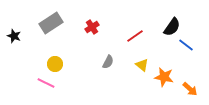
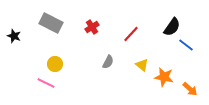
gray rectangle: rotated 60 degrees clockwise
red line: moved 4 px left, 2 px up; rotated 12 degrees counterclockwise
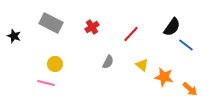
pink line: rotated 12 degrees counterclockwise
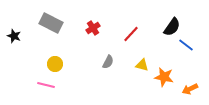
red cross: moved 1 px right, 1 px down
yellow triangle: rotated 24 degrees counterclockwise
pink line: moved 2 px down
orange arrow: rotated 112 degrees clockwise
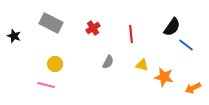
red line: rotated 48 degrees counterclockwise
orange arrow: moved 3 px right, 1 px up
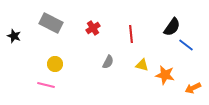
orange star: moved 1 px right, 2 px up
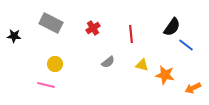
black star: rotated 16 degrees counterclockwise
gray semicircle: rotated 24 degrees clockwise
